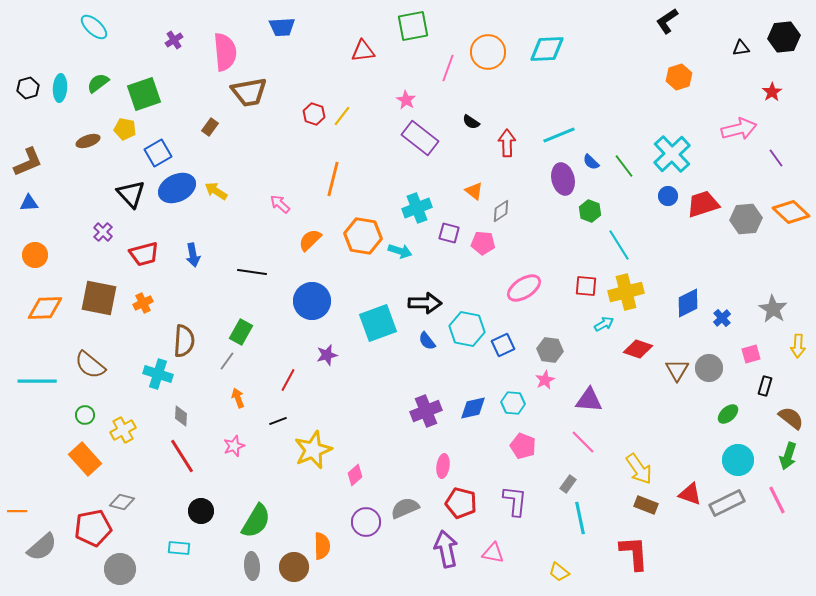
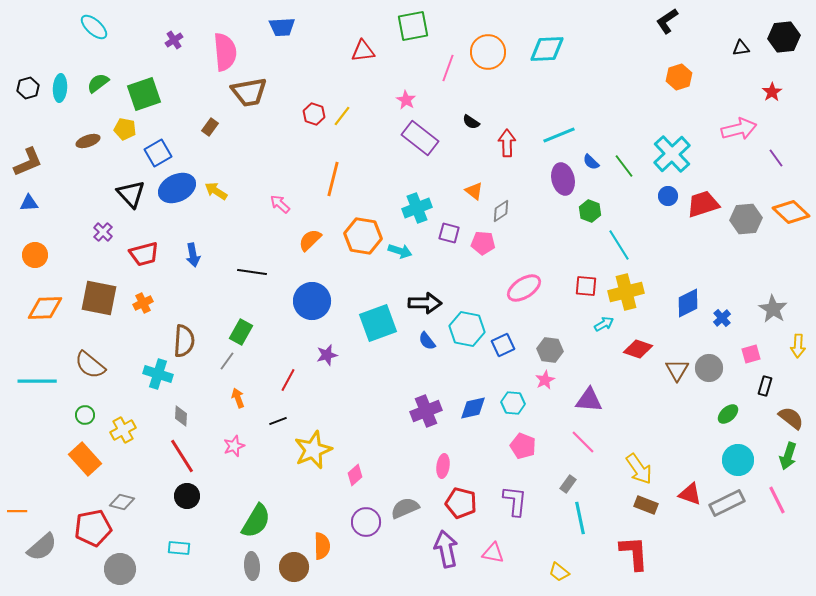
black circle at (201, 511): moved 14 px left, 15 px up
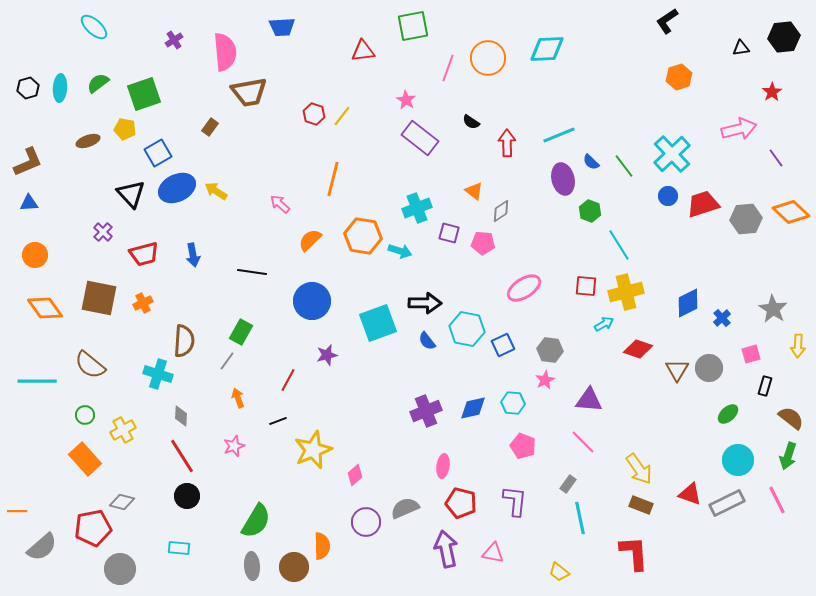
orange circle at (488, 52): moved 6 px down
orange diamond at (45, 308): rotated 57 degrees clockwise
brown rectangle at (646, 505): moved 5 px left
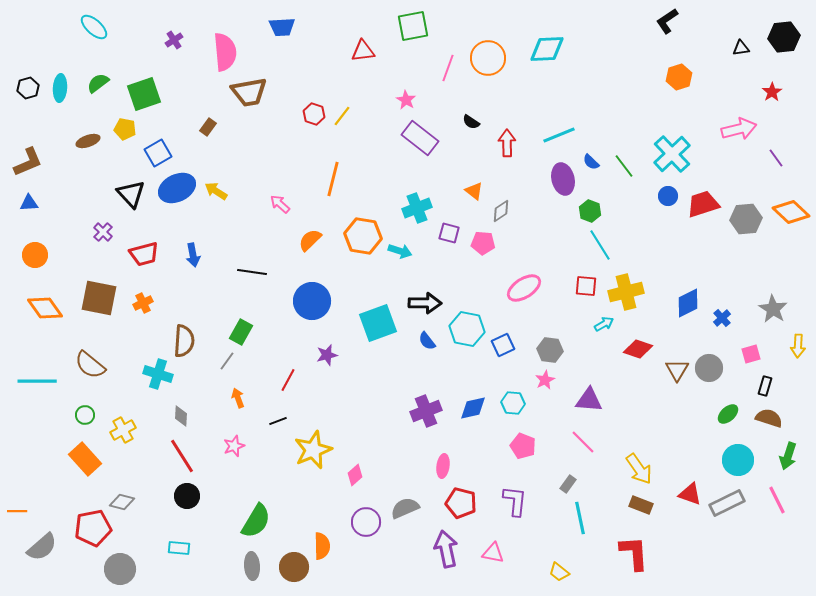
brown rectangle at (210, 127): moved 2 px left
cyan line at (619, 245): moved 19 px left
brown semicircle at (791, 418): moved 22 px left; rotated 20 degrees counterclockwise
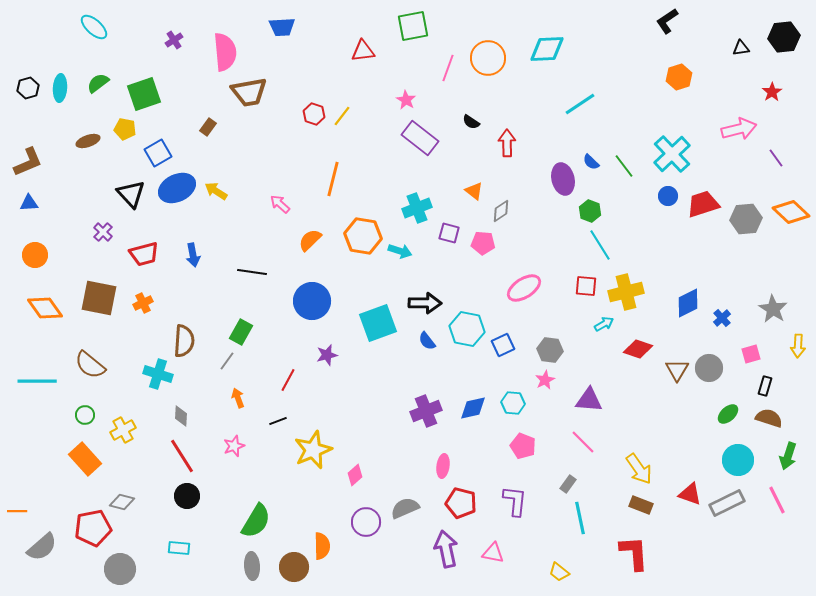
cyan line at (559, 135): moved 21 px right, 31 px up; rotated 12 degrees counterclockwise
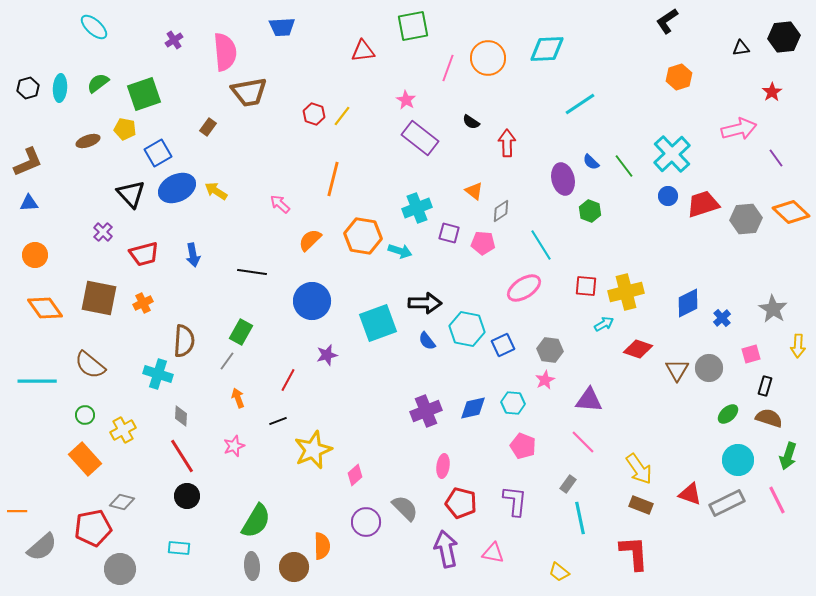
cyan line at (600, 245): moved 59 px left
gray semicircle at (405, 508): rotated 68 degrees clockwise
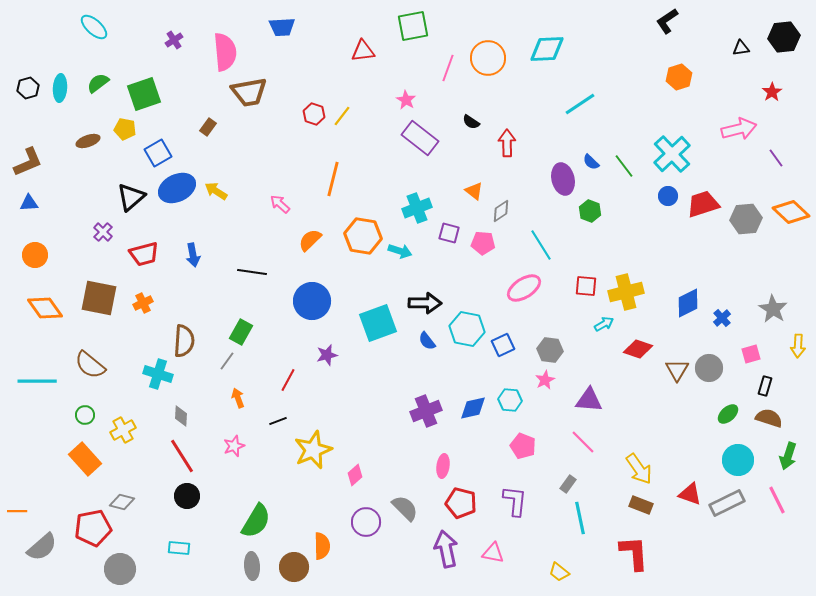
black triangle at (131, 194): moved 3 px down; rotated 32 degrees clockwise
cyan hexagon at (513, 403): moved 3 px left, 3 px up
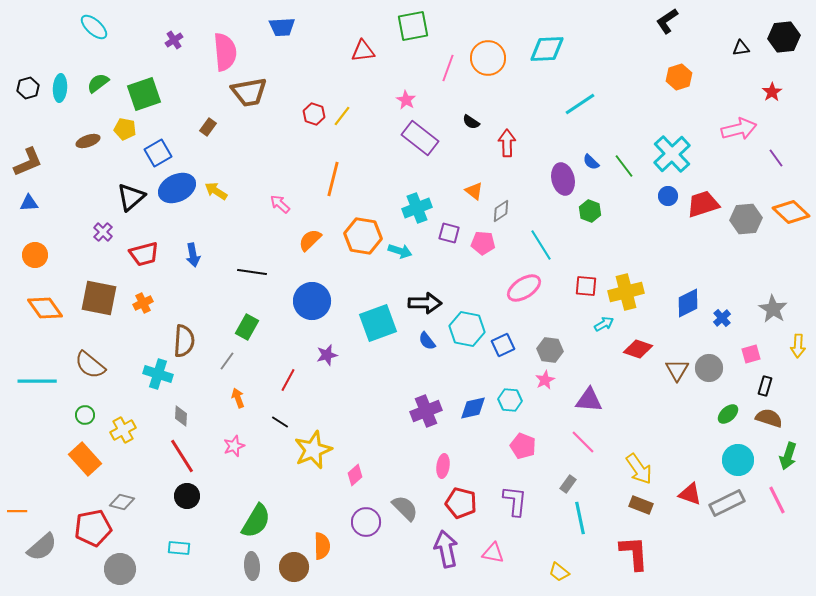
green rectangle at (241, 332): moved 6 px right, 5 px up
black line at (278, 421): moved 2 px right, 1 px down; rotated 54 degrees clockwise
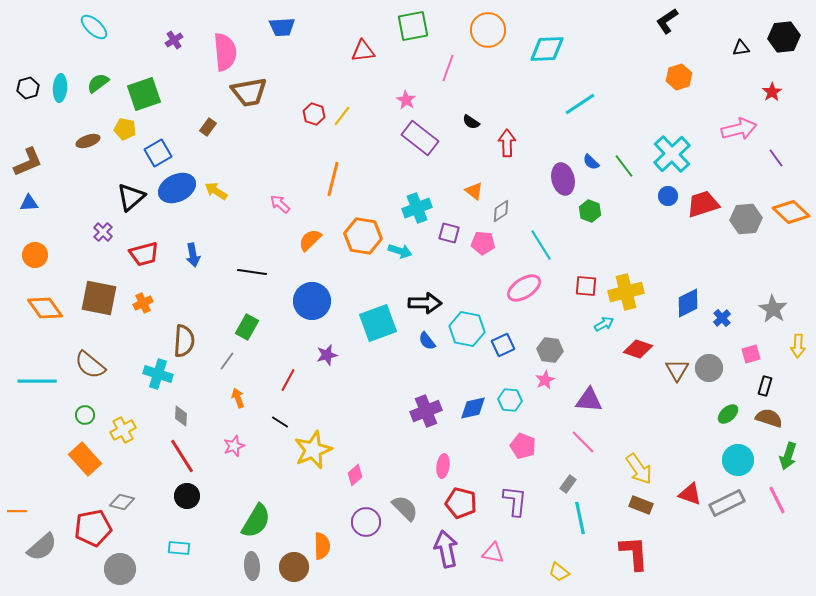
orange circle at (488, 58): moved 28 px up
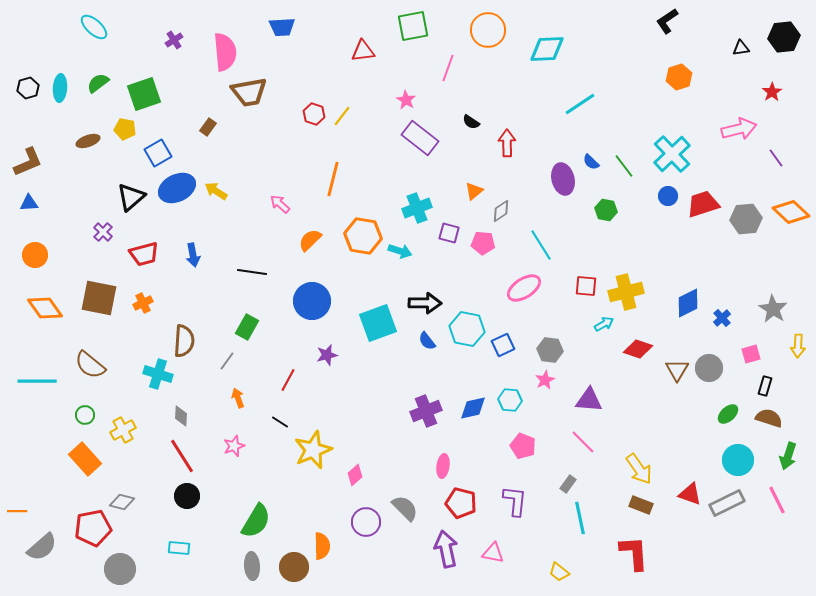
orange triangle at (474, 191): rotated 42 degrees clockwise
green hexagon at (590, 211): moved 16 px right, 1 px up; rotated 10 degrees counterclockwise
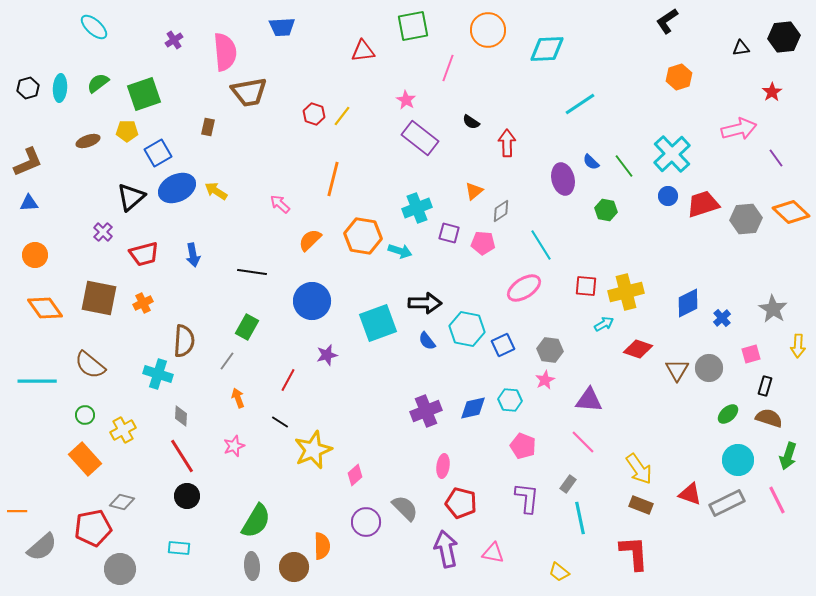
brown rectangle at (208, 127): rotated 24 degrees counterclockwise
yellow pentagon at (125, 129): moved 2 px right, 2 px down; rotated 10 degrees counterclockwise
purple L-shape at (515, 501): moved 12 px right, 3 px up
